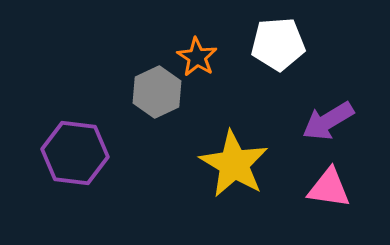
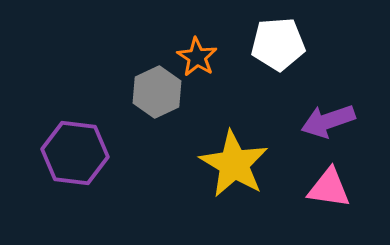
purple arrow: rotated 12 degrees clockwise
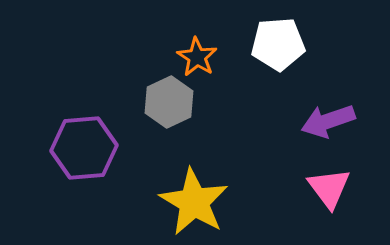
gray hexagon: moved 12 px right, 10 px down
purple hexagon: moved 9 px right, 5 px up; rotated 12 degrees counterclockwise
yellow star: moved 40 px left, 38 px down
pink triangle: rotated 45 degrees clockwise
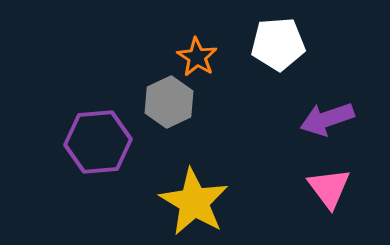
purple arrow: moved 1 px left, 2 px up
purple hexagon: moved 14 px right, 6 px up
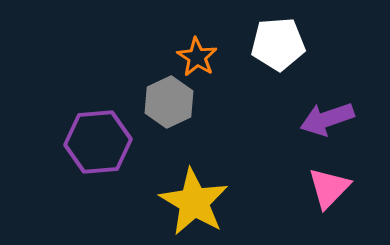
pink triangle: rotated 21 degrees clockwise
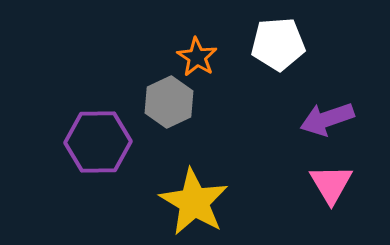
purple hexagon: rotated 4 degrees clockwise
pink triangle: moved 2 px right, 4 px up; rotated 15 degrees counterclockwise
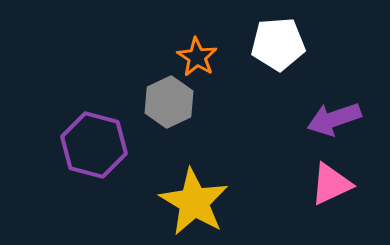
purple arrow: moved 7 px right
purple hexagon: moved 4 px left, 3 px down; rotated 16 degrees clockwise
pink triangle: rotated 36 degrees clockwise
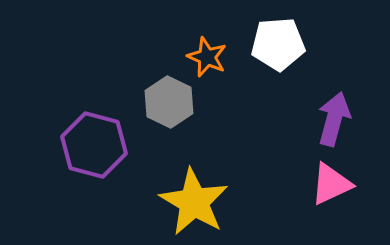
orange star: moved 10 px right; rotated 9 degrees counterclockwise
gray hexagon: rotated 9 degrees counterclockwise
purple arrow: rotated 124 degrees clockwise
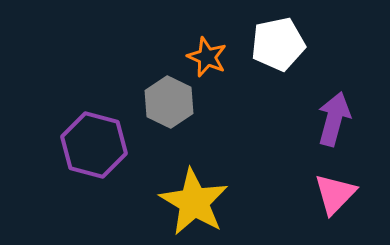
white pentagon: rotated 8 degrees counterclockwise
pink triangle: moved 4 px right, 10 px down; rotated 21 degrees counterclockwise
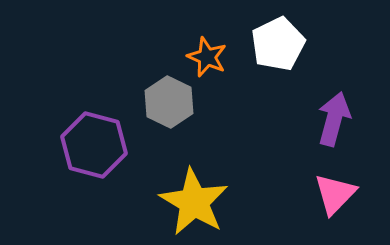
white pentagon: rotated 14 degrees counterclockwise
